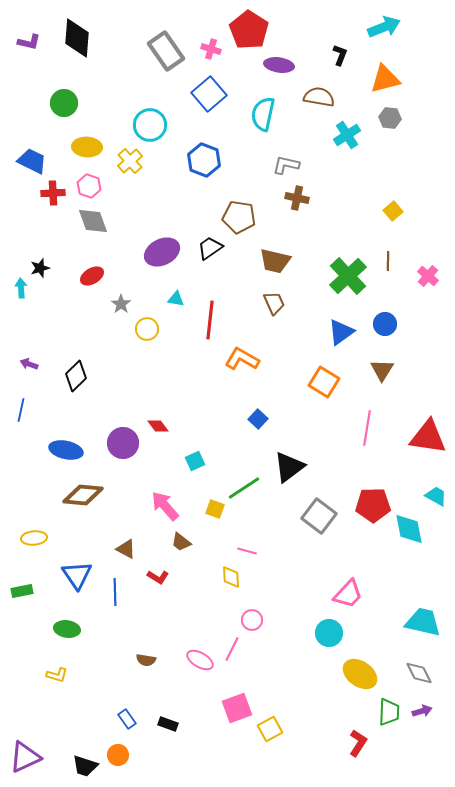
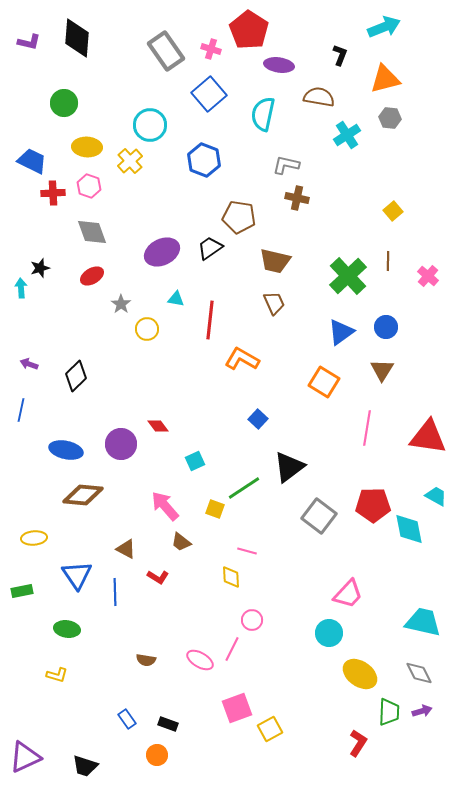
gray diamond at (93, 221): moved 1 px left, 11 px down
blue circle at (385, 324): moved 1 px right, 3 px down
purple circle at (123, 443): moved 2 px left, 1 px down
orange circle at (118, 755): moved 39 px right
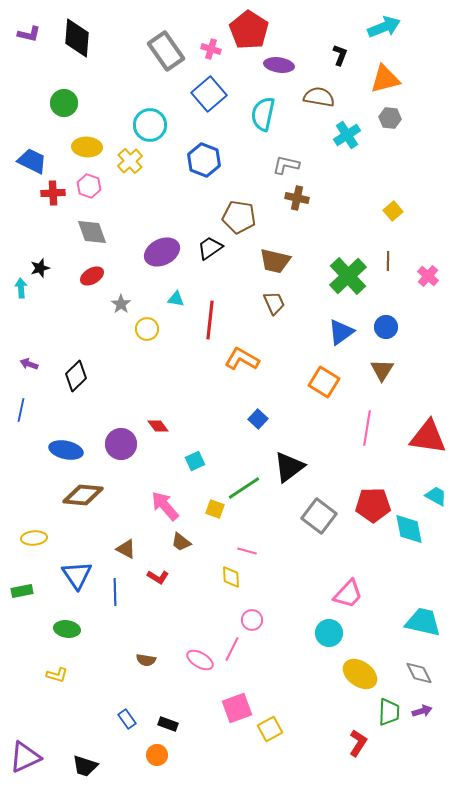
purple L-shape at (29, 42): moved 8 px up
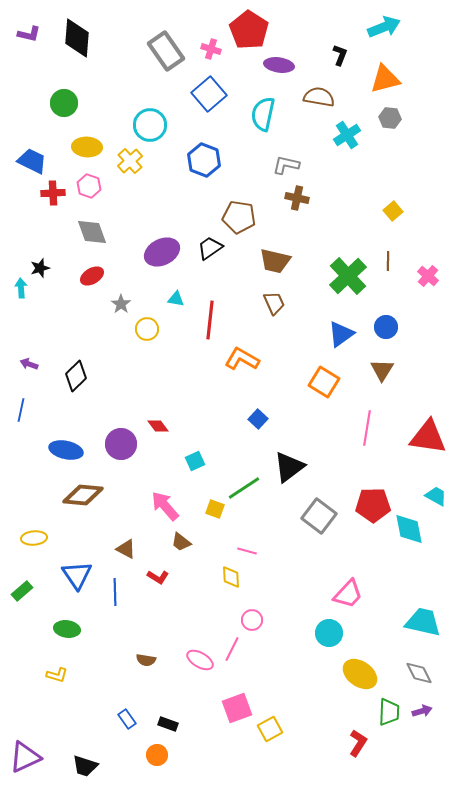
blue triangle at (341, 332): moved 2 px down
green rectangle at (22, 591): rotated 30 degrees counterclockwise
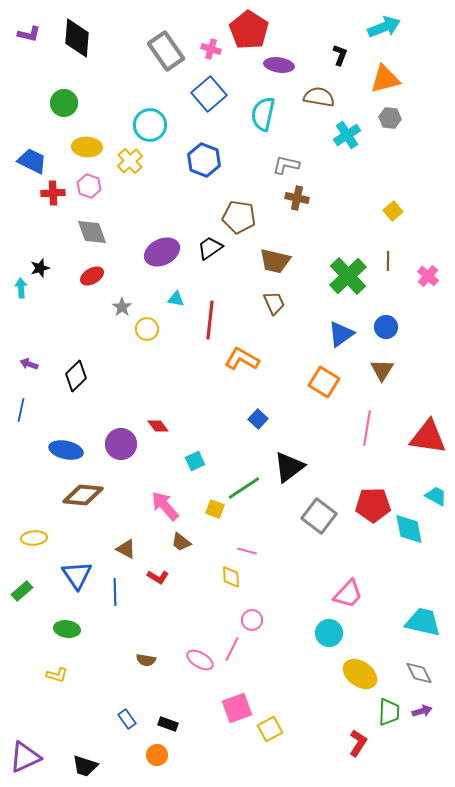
gray star at (121, 304): moved 1 px right, 3 px down
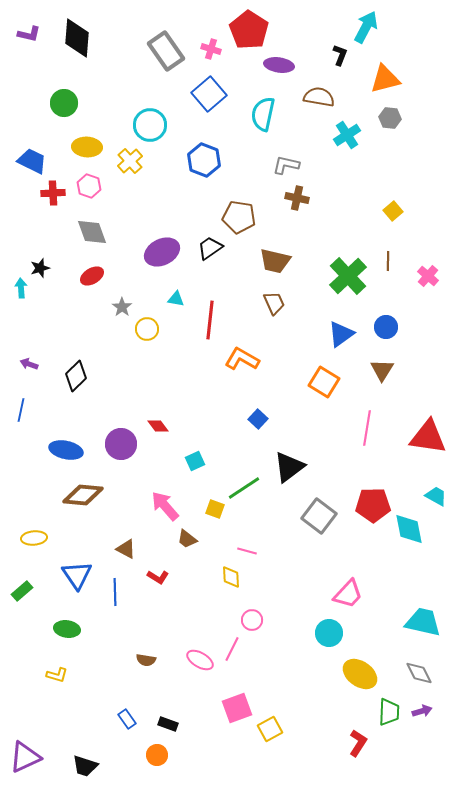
cyan arrow at (384, 27): moved 18 px left; rotated 40 degrees counterclockwise
brown trapezoid at (181, 542): moved 6 px right, 3 px up
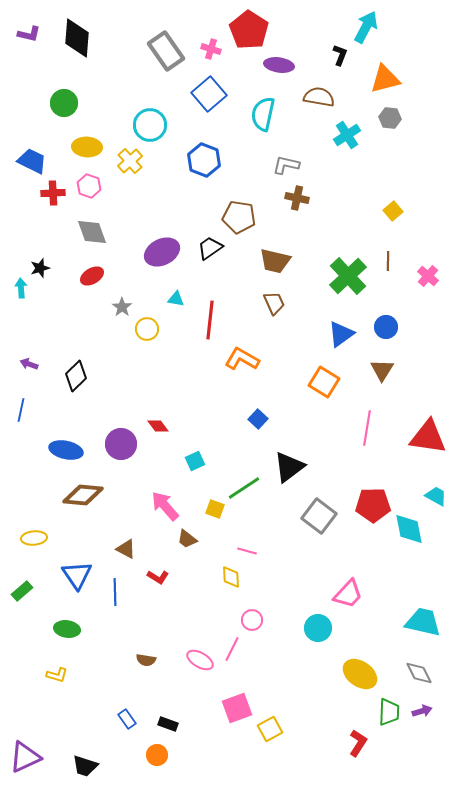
cyan circle at (329, 633): moved 11 px left, 5 px up
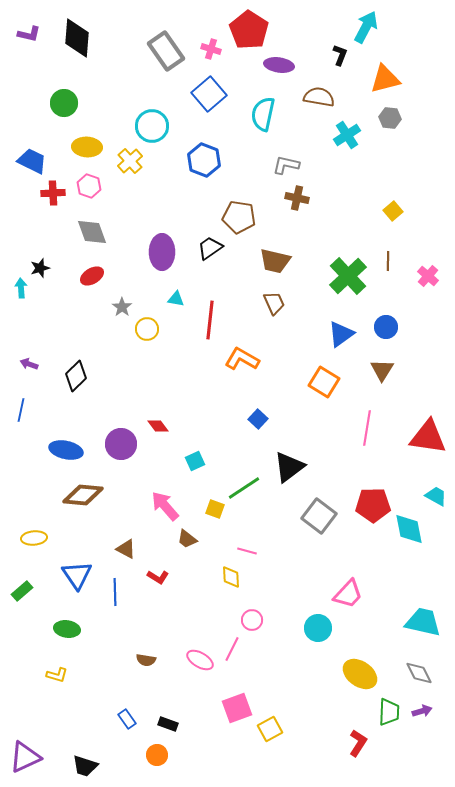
cyan circle at (150, 125): moved 2 px right, 1 px down
purple ellipse at (162, 252): rotated 64 degrees counterclockwise
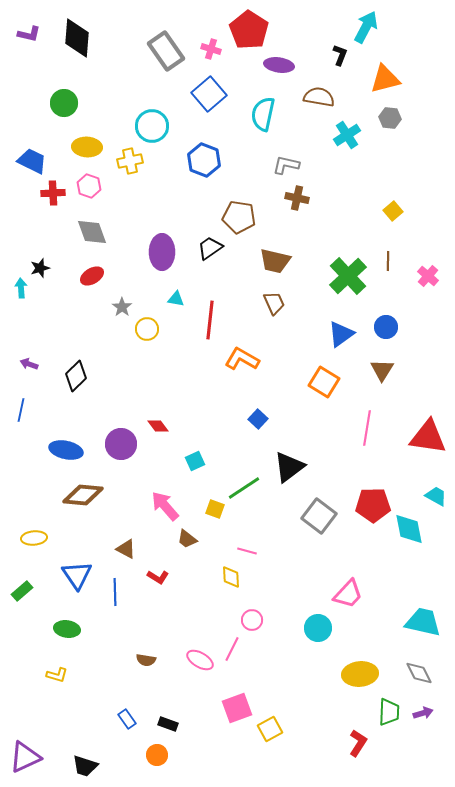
yellow cross at (130, 161): rotated 30 degrees clockwise
yellow ellipse at (360, 674): rotated 40 degrees counterclockwise
purple arrow at (422, 711): moved 1 px right, 2 px down
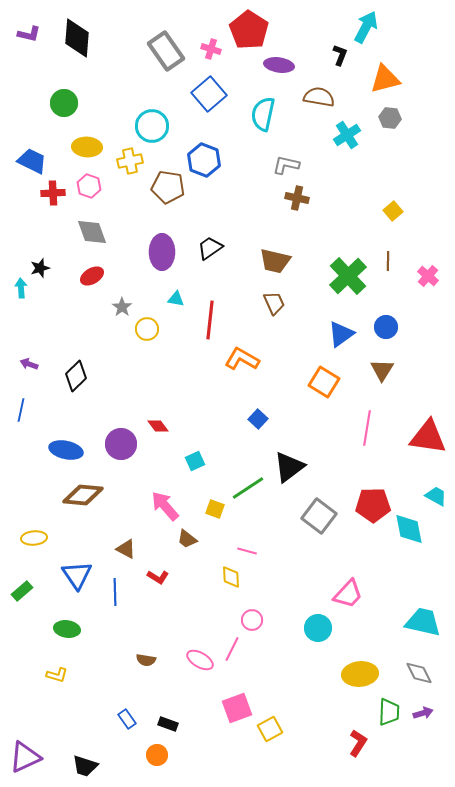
brown pentagon at (239, 217): moved 71 px left, 30 px up
green line at (244, 488): moved 4 px right
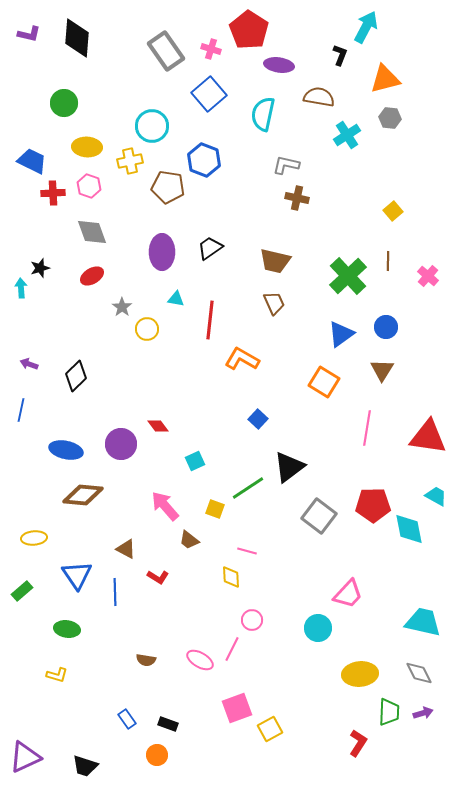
brown trapezoid at (187, 539): moved 2 px right, 1 px down
